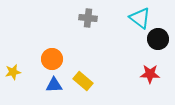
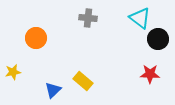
orange circle: moved 16 px left, 21 px up
blue triangle: moved 1 px left, 5 px down; rotated 42 degrees counterclockwise
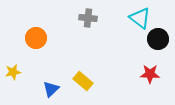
blue triangle: moved 2 px left, 1 px up
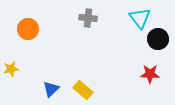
cyan triangle: rotated 15 degrees clockwise
orange circle: moved 8 px left, 9 px up
yellow star: moved 2 px left, 3 px up
yellow rectangle: moved 9 px down
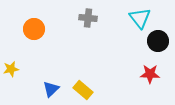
orange circle: moved 6 px right
black circle: moved 2 px down
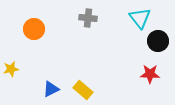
blue triangle: rotated 18 degrees clockwise
